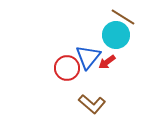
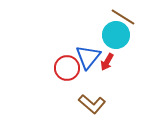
red arrow: rotated 24 degrees counterclockwise
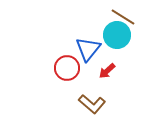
cyan circle: moved 1 px right
blue triangle: moved 8 px up
red arrow: moved 9 px down; rotated 18 degrees clockwise
